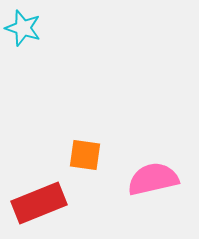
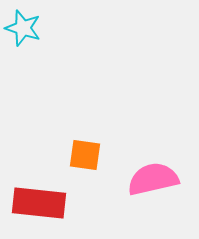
red rectangle: rotated 28 degrees clockwise
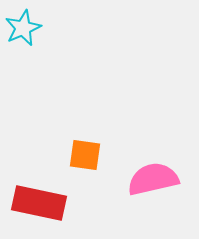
cyan star: rotated 30 degrees clockwise
red rectangle: rotated 6 degrees clockwise
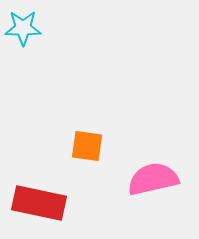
cyan star: rotated 24 degrees clockwise
orange square: moved 2 px right, 9 px up
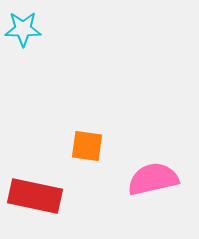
cyan star: moved 1 px down
red rectangle: moved 4 px left, 7 px up
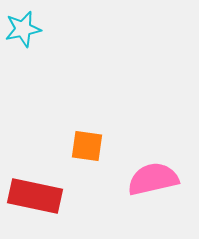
cyan star: rotated 12 degrees counterclockwise
